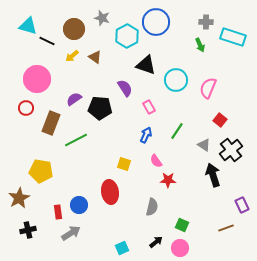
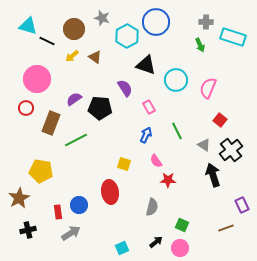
green line at (177, 131): rotated 60 degrees counterclockwise
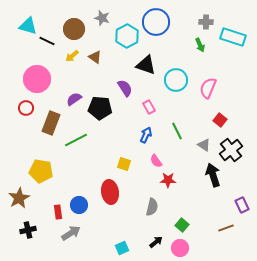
green square at (182, 225): rotated 16 degrees clockwise
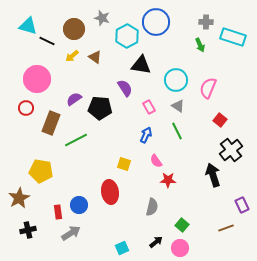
black triangle at (146, 65): moved 5 px left; rotated 10 degrees counterclockwise
gray triangle at (204, 145): moved 26 px left, 39 px up
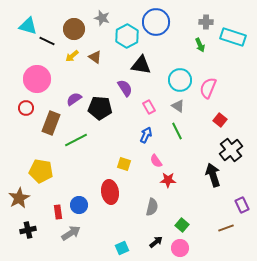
cyan circle at (176, 80): moved 4 px right
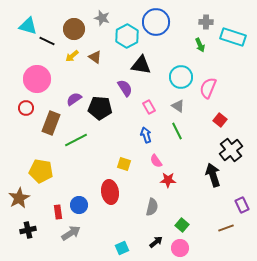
cyan circle at (180, 80): moved 1 px right, 3 px up
blue arrow at (146, 135): rotated 42 degrees counterclockwise
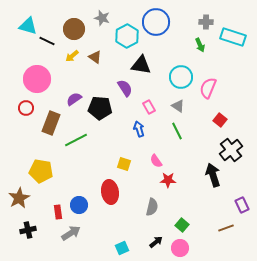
blue arrow at (146, 135): moved 7 px left, 6 px up
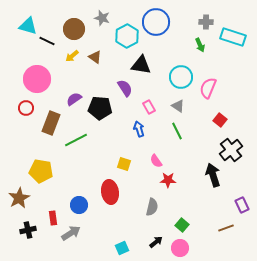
red rectangle at (58, 212): moved 5 px left, 6 px down
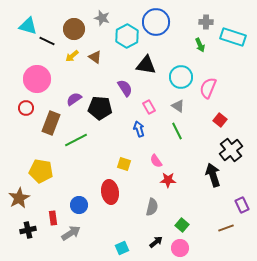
black triangle at (141, 65): moved 5 px right
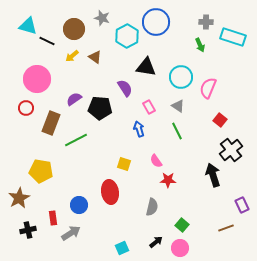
black triangle at (146, 65): moved 2 px down
